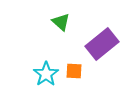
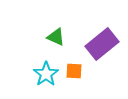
green triangle: moved 5 px left, 15 px down; rotated 18 degrees counterclockwise
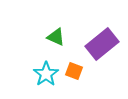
orange square: rotated 18 degrees clockwise
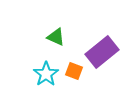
purple rectangle: moved 8 px down
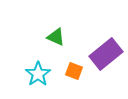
purple rectangle: moved 4 px right, 2 px down
cyan star: moved 8 px left
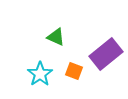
cyan star: moved 2 px right
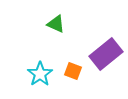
green triangle: moved 13 px up
orange square: moved 1 px left
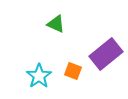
cyan star: moved 1 px left, 2 px down
